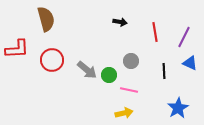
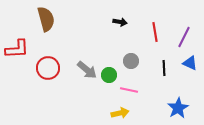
red circle: moved 4 px left, 8 px down
black line: moved 3 px up
yellow arrow: moved 4 px left
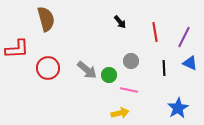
black arrow: rotated 40 degrees clockwise
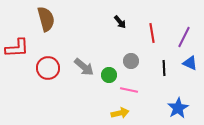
red line: moved 3 px left, 1 px down
red L-shape: moved 1 px up
gray arrow: moved 3 px left, 3 px up
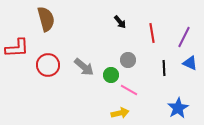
gray circle: moved 3 px left, 1 px up
red circle: moved 3 px up
green circle: moved 2 px right
pink line: rotated 18 degrees clockwise
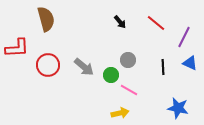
red line: moved 4 px right, 10 px up; rotated 42 degrees counterclockwise
black line: moved 1 px left, 1 px up
blue star: rotated 30 degrees counterclockwise
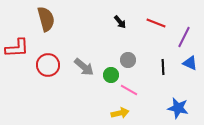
red line: rotated 18 degrees counterclockwise
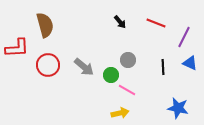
brown semicircle: moved 1 px left, 6 px down
pink line: moved 2 px left
